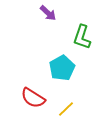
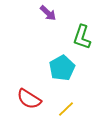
red semicircle: moved 4 px left, 1 px down
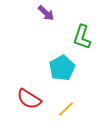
purple arrow: moved 2 px left
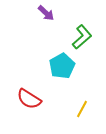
green L-shape: rotated 150 degrees counterclockwise
cyan pentagon: moved 2 px up
yellow line: moved 16 px right; rotated 18 degrees counterclockwise
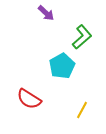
yellow line: moved 1 px down
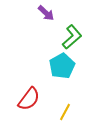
green L-shape: moved 10 px left
red semicircle: rotated 85 degrees counterclockwise
yellow line: moved 17 px left, 2 px down
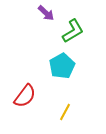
green L-shape: moved 1 px right, 6 px up; rotated 10 degrees clockwise
red semicircle: moved 4 px left, 3 px up
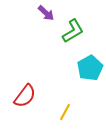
cyan pentagon: moved 28 px right, 2 px down
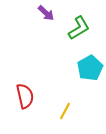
green L-shape: moved 6 px right, 3 px up
red semicircle: rotated 50 degrees counterclockwise
yellow line: moved 1 px up
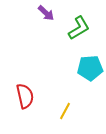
cyan pentagon: rotated 25 degrees clockwise
